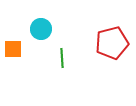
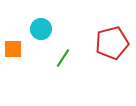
green line: moved 1 px right; rotated 36 degrees clockwise
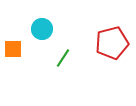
cyan circle: moved 1 px right
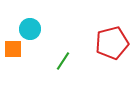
cyan circle: moved 12 px left
green line: moved 3 px down
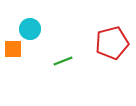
green line: rotated 36 degrees clockwise
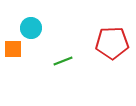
cyan circle: moved 1 px right, 1 px up
red pentagon: rotated 12 degrees clockwise
